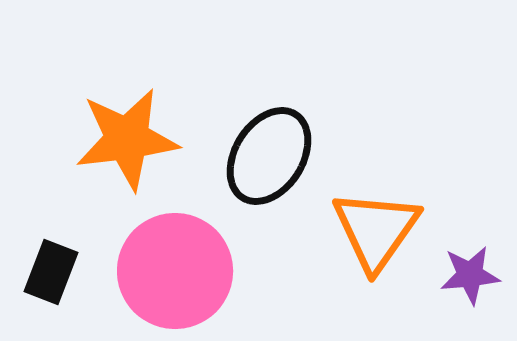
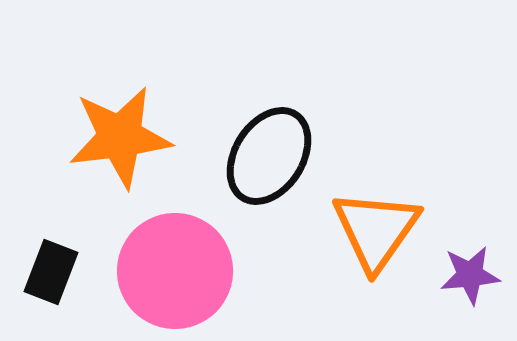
orange star: moved 7 px left, 2 px up
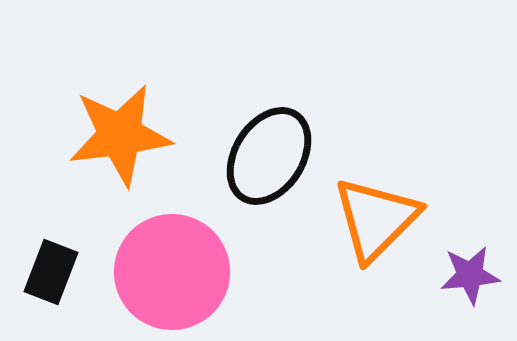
orange star: moved 2 px up
orange triangle: moved 11 px up; rotated 10 degrees clockwise
pink circle: moved 3 px left, 1 px down
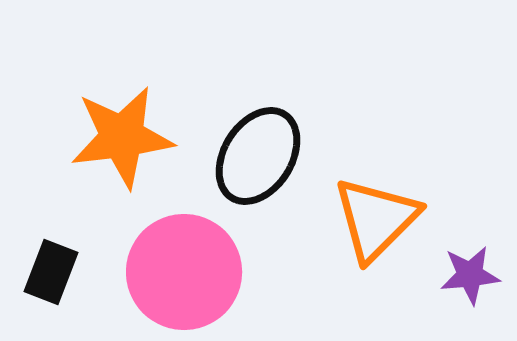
orange star: moved 2 px right, 2 px down
black ellipse: moved 11 px left
pink circle: moved 12 px right
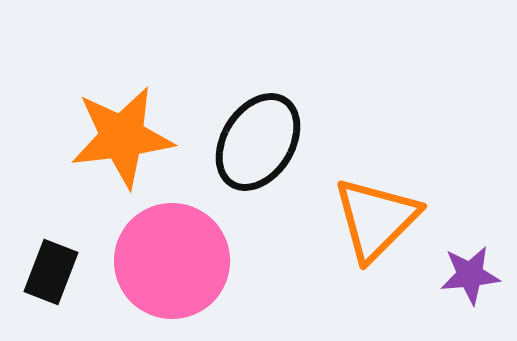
black ellipse: moved 14 px up
pink circle: moved 12 px left, 11 px up
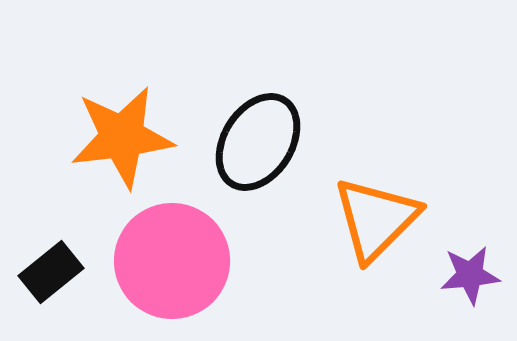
black rectangle: rotated 30 degrees clockwise
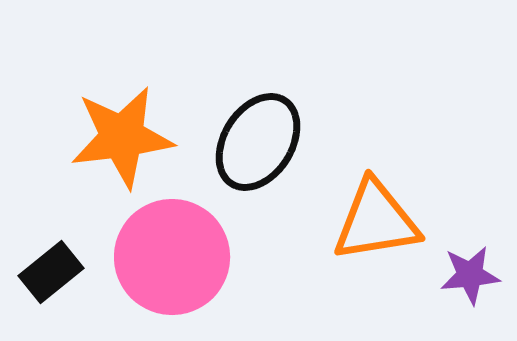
orange triangle: moved 2 px down; rotated 36 degrees clockwise
pink circle: moved 4 px up
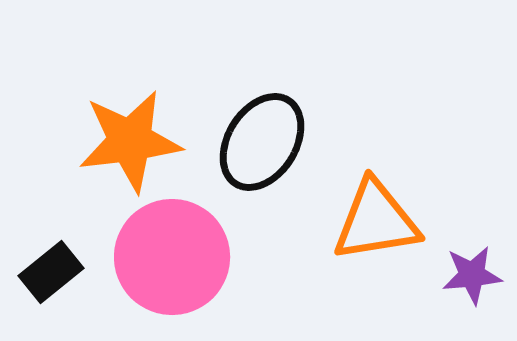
orange star: moved 8 px right, 4 px down
black ellipse: moved 4 px right
purple star: moved 2 px right
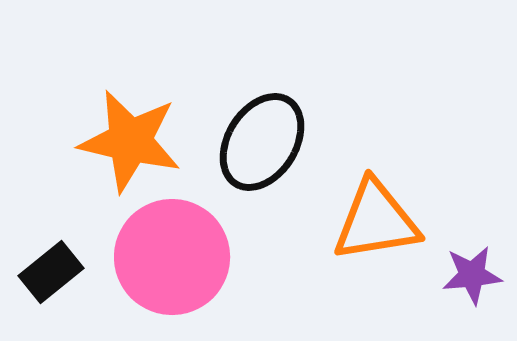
orange star: rotated 20 degrees clockwise
